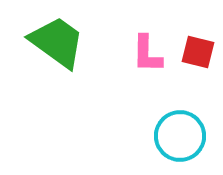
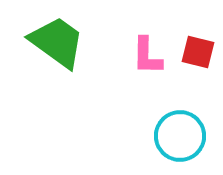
pink L-shape: moved 2 px down
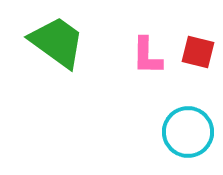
cyan circle: moved 8 px right, 4 px up
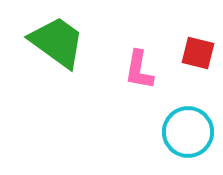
red square: moved 1 px down
pink L-shape: moved 8 px left, 14 px down; rotated 9 degrees clockwise
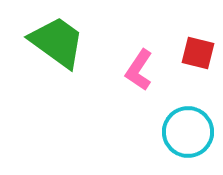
pink L-shape: rotated 24 degrees clockwise
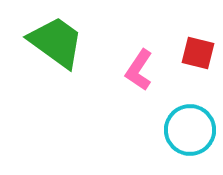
green trapezoid: moved 1 px left
cyan circle: moved 2 px right, 2 px up
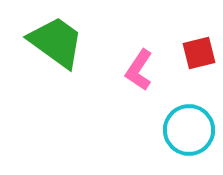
red square: moved 1 px right; rotated 28 degrees counterclockwise
cyan circle: moved 1 px left
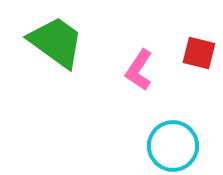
red square: rotated 28 degrees clockwise
cyan circle: moved 16 px left, 16 px down
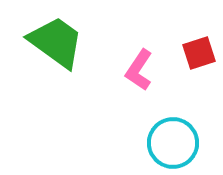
red square: rotated 32 degrees counterclockwise
cyan circle: moved 3 px up
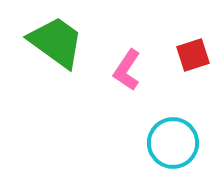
red square: moved 6 px left, 2 px down
pink L-shape: moved 12 px left
